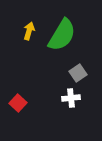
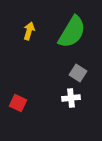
green semicircle: moved 10 px right, 3 px up
gray square: rotated 24 degrees counterclockwise
red square: rotated 18 degrees counterclockwise
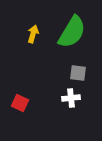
yellow arrow: moved 4 px right, 3 px down
gray square: rotated 24 degrees counterclockwise
red square: moved 2 px right
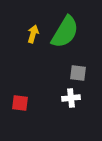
green semicircle: moved 7 px left
red square: rotated 18 degrees counterclockwise
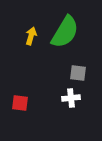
yellow arrow: moved 2 px left, 2 px down
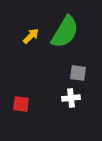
yellow arrow: rotated 30 degrees clockwise
red square: moved 1 px right, 1 px down
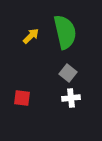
green semicircle: rotated 44 degrees counterclockwise
gray square: moved 10 px left; rotated 30 degrees clockwise
red square: moved 1 px right, 6 px up
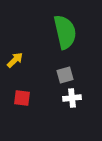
yellow arrow: moved 16 px left, 24 px down
gray square: moved 3 px left, 2 px down; rotated 36 degrees clockwise
white cross: moved 1 px right
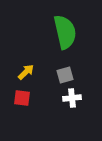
yellow arrow: moved 11 px right, 12 px down
